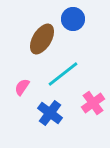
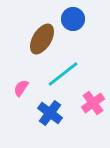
pink semicircle: moved 1 px left, 1 px down
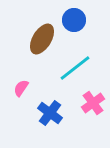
blue circle: moved 1 px right, 1 px down
cyan line: moved 12 px right, 6 px up
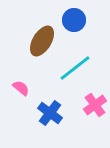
brown ellipse: moved 2 px down
pink semicircle: rotated 96 degrees clockwise
pink cross: moved 2 px right, 2 px down
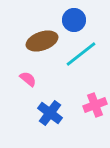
brown ellipse: rotated 40 degrees clockwise
cyan line: moved 6 px right, 14 px up
pink semicircle: moved 7 px right, 9 px up
pink cross: rotated 15 degrees clockwise
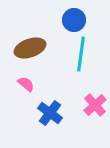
brown ellipse: moved 12 px left, 7 px down
cyan line: rotated 44 degrees counterclockwise
pink semicircle: moved 2 px left, 5 px down
pink cross: rotated 20 degrees counterclockwise
